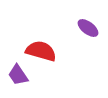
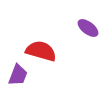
purple trapezoid: rotated 125 degrees counterclockwise
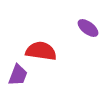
red semicircle: rotated 8 degrees counterclockwise
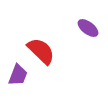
red semicircle: rotated 36 degrees clockwise
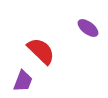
purple trapezoid: moved 5 px right, 6 px down
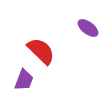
purple trapezoid: moved 1 px right, 1 px up
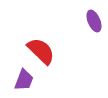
purple ellipse: moved 6 px right, 7 px up; rotated 30 degrees clockwise
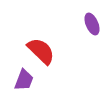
purple ellipse: moved 2 px left, 3 px down
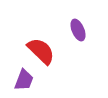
purple ellipse: moved 14 px left, 6 px down
